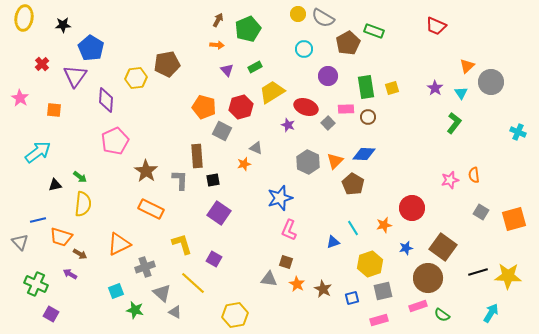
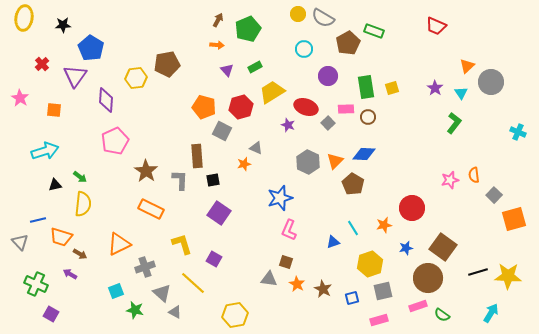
cyan arrow at (38, 152): moved 7 px right, 1 px up; rotated 20 degrees clockwise
gray square at (481, 212): moved 13 px right, 17 px up; rotated 14 degrees clockwise
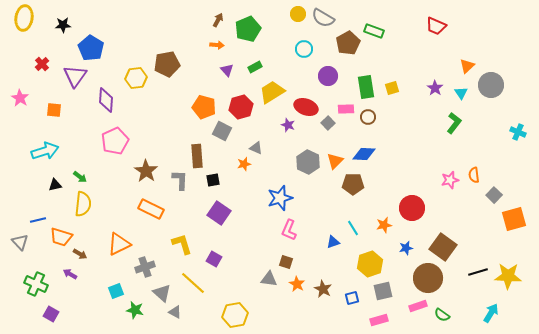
gray circle at (491, 82): moved 3 px down
brown pentagon at (353, 184): rotated 30 degrees counterclockwise
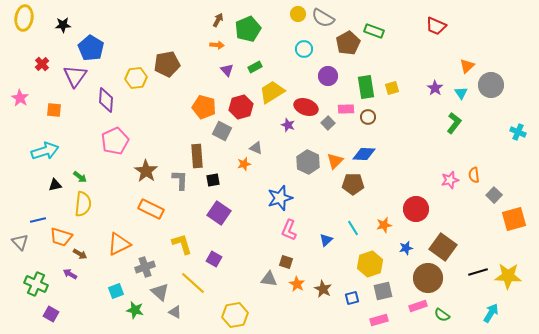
red circle at (412, 208): moved 4 px right, 1 px down
blue triangle at (333, 242): moved 7 px left, 2 px up; rotated 24 degrees counterclockwise
gray triangle at (162, 293): moved 2 px left, 1 px up
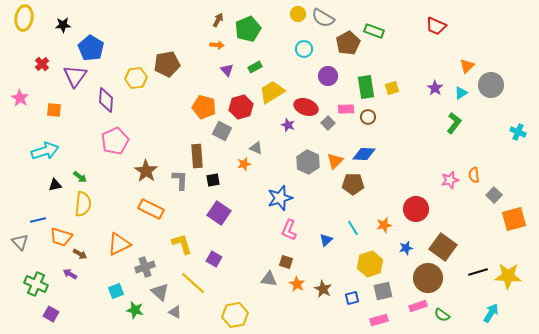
cyan triangle at (461, 93): rotated 32 degrees clockwise
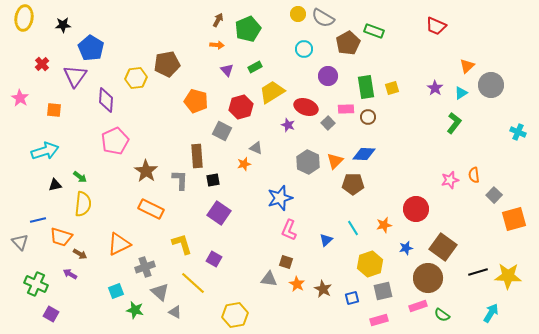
orange pentagon at (204, 107): moved 8 px left, 6 px up
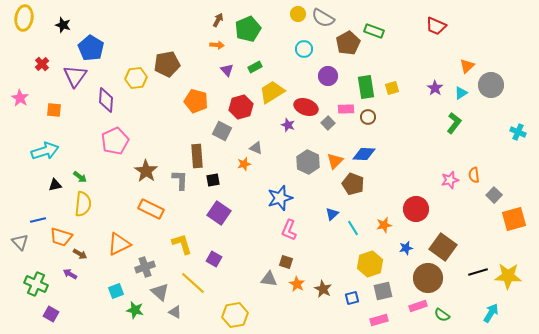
black star at (63, 25): rotated 21 degrees clockwise
brown pentagon at (353, 184): rotated 20 degrees clockwise
blue triangle at (326, 240): moved 6 px right, 26 px up
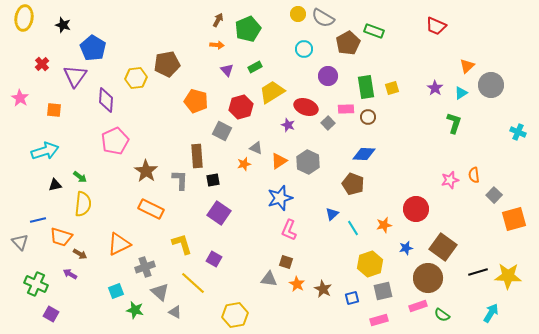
blue pentagon at (91, 48): moved 2 px right
green L-shape at (454, 123): rotated 20 degrees counterclockwise
orange triangle at (335, 161): moved 56 px left; rotated 12 degrees clockwise
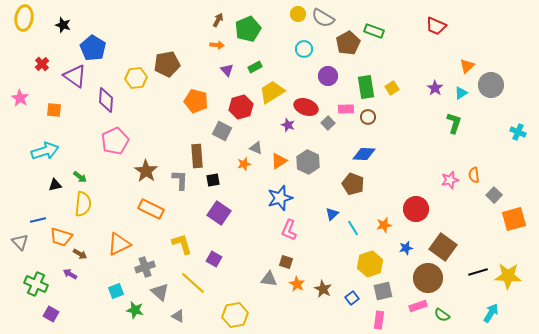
purple triangle at (75, 76): rotated 30 degrees counterclockwise
yellow square at (392, 88): rotated 16 degrees counterclockwise
blue square at (352, 298): rotated 24 degrees counterclockwise
gray triangle at (175, 312): moved 3 px right, 4 px down
pink rectangle at (379, 320): rotated 66 degrees counterclockwise
